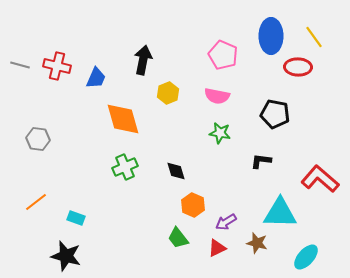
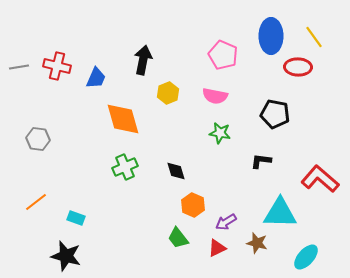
gray line: moved 1 px left, 2 px down; rotated 24 degrees counterclockwise
pink semicircle: moved 2 px left
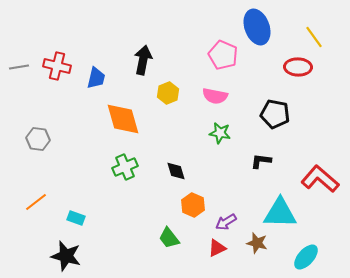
blue ellipse: moved 14 px left, 9 px up; rotated 20 degrees counterclockwise
blue trapezoid: rotated 10 degrees counterclockwise
green trapezoid: moved 9 px left
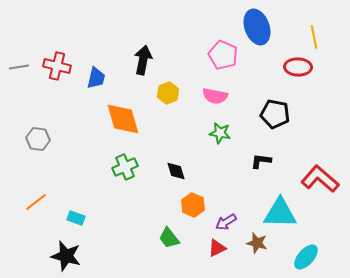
yellow line: rotated 25 degrees clockwise
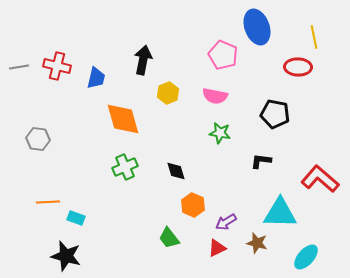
orange line: moved 12 px right; rotated 35 degrees clockwise
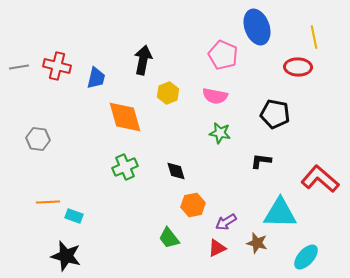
orange diamond: moved 2 px right, 2 px up
orange hexagon: rotated 25 degrees clockwise
cyan rectangle: moved 2 px left, 2 px up
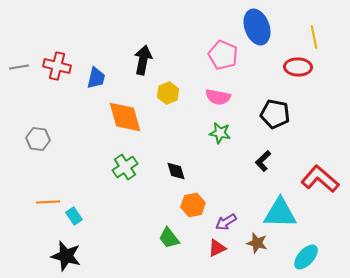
pink semicircle: moved 3 px right, 1 px down
black L-shape: moved 2 px right; rotated 50 degrees counterclockwise
green cross: rotated 10 degrees counterclockwise
cyan rectangle: rotated 36 degrees clockwise
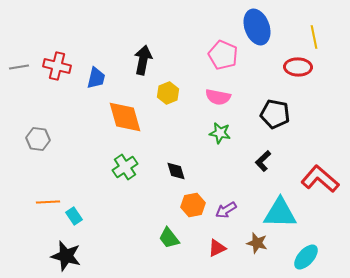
purple arrow: moved 12 px up
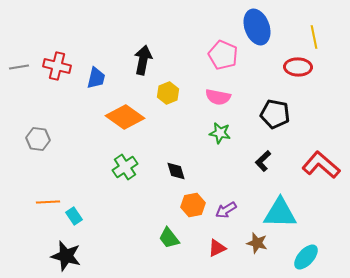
orange diamond: rotated 39 degrees counterclockwise
red L-shape: moved 1 px right, 14 px up
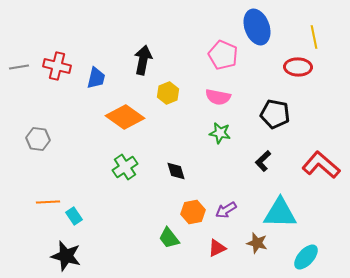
orange hexagon: moved 7 px down
